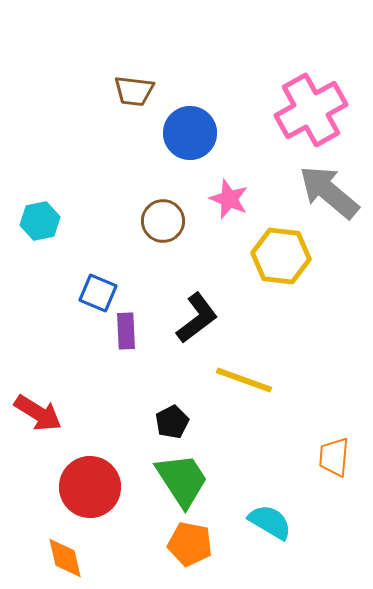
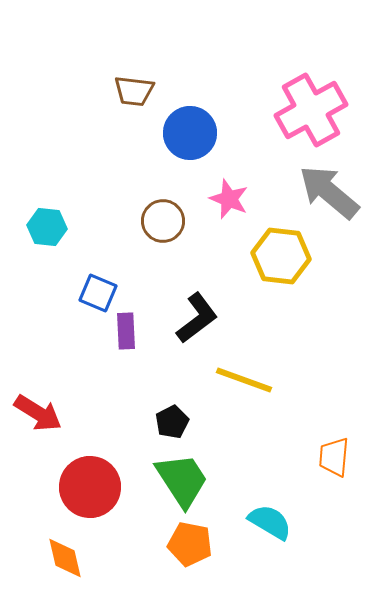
cyan hexagon: moved 7 px right, 6 px down; rotated 18 degrees clockwise
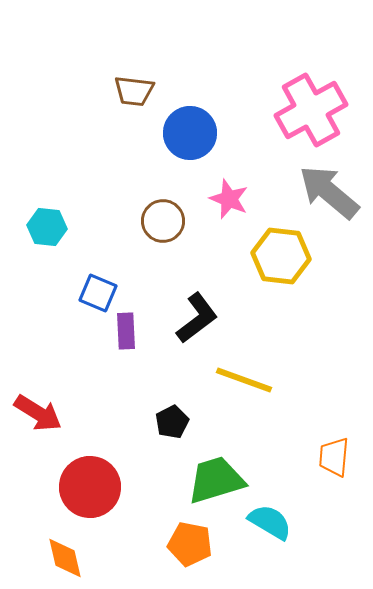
green trapezoid: moved 34 px right; rotated 74 degrees counterclockwise
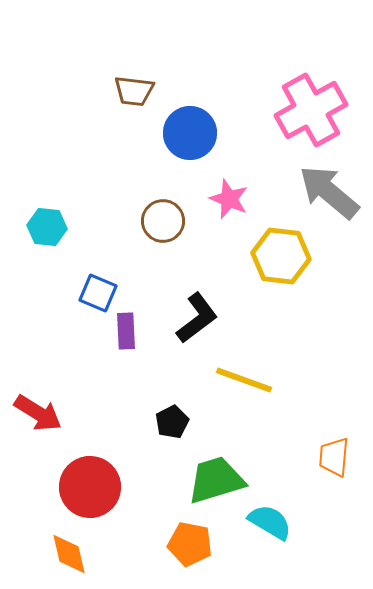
orange diamond: moved 4 px right, 4 px up
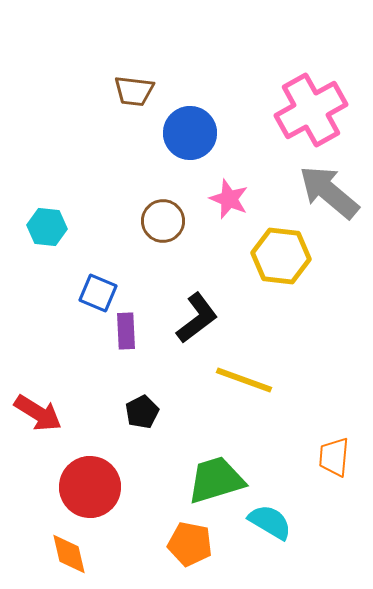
black pentagon: moved 30 px left, 10 px up
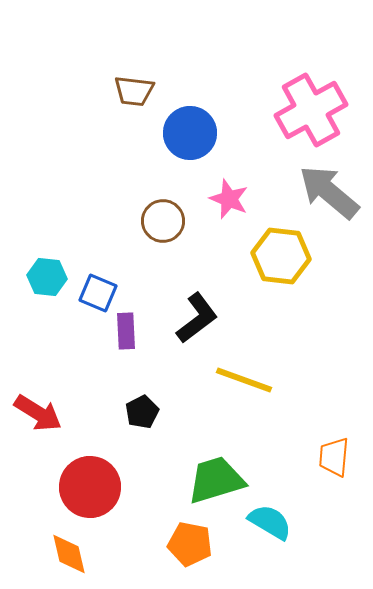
cyan hexagon: moved 50 px down
